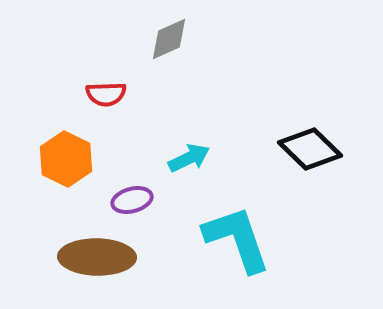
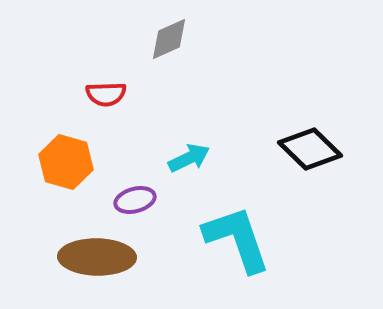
orange hexagon: moved 3 px down; rotated 10 degrees counterclockwise
purple ellipse: moved 3 px right
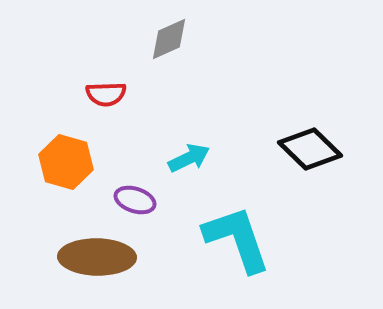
purple ellipse: rotated 33 degrees clockwise
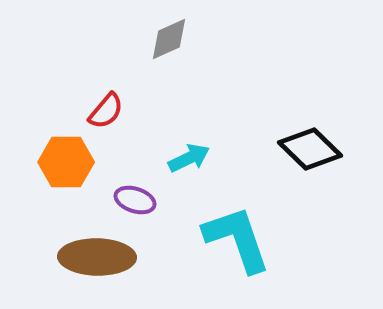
red semicircle: moved 17 px down; rotated 48 degrees counterclockwise
orange hexagon: rotated 16 degrees counterclockwise
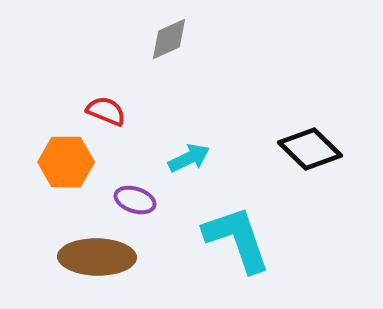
red semicircle: rotated 108 degrees counterclockwise
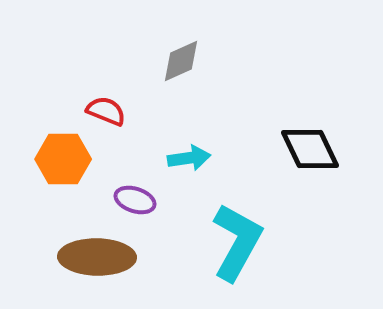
gray diamond: moved 12 px right, 22 px down
black diamond: rotated 20 degrees clockwise
cyan arrow: rotated 18 degrees clockwise
orange hexagon: moved 3 px left, 3 px up
cyan L-shape: moved 3 px down; rotated 48 degrees clockwise
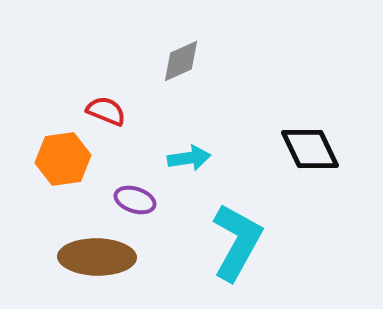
orange hexagon: rotated 8 degrees counterclockwise
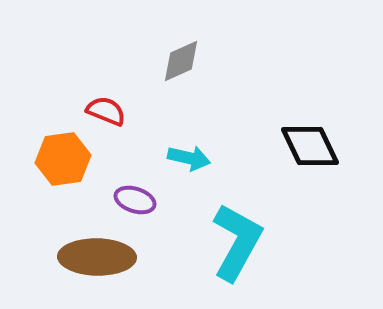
black diamond: moved 3 px up
cyan arrow: rotated 21 degrees clockwise
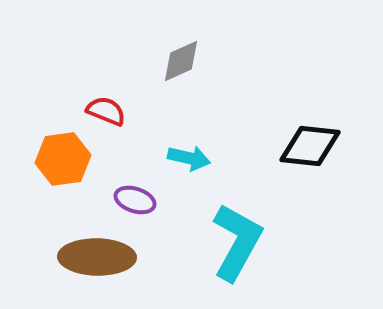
black diamond: rotated 58 degrees counterclockwise
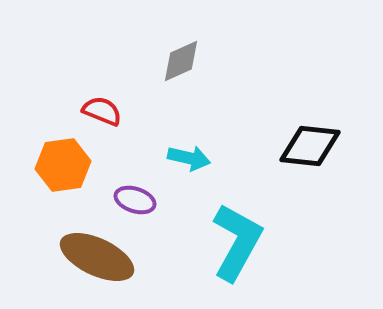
red semicircle: moved 4 px left
orange hexagon: moved 6 px down
brown ellipse: rotated 24 degrees clockwise
